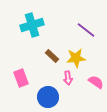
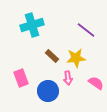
pink semicircle: moved 1 px down
blue circle: moved 6 px up
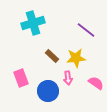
cyan cross: moved 1 px right, 2 px up
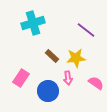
pink rectangle: rotated 54 degrees clockwise
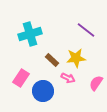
cyan cross: moved 3 px left, 11 px down
brown rectangle: moved 4 px down
pink arrow: rotated 56 degrees counterclockwise
pink semicircle: rotated 91 degrees counterclockwise
blue circle: moved 5 px left
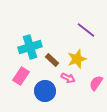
cyan cross: moved 13 px down
yellow star: moved 1 px right, 1 px down; rotated 12 degrees counterclockwise
pink rectangle: moved 2 px up
blue circle: moved 2 px right
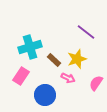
purple line: moved 2 px down
brown rectangle: moved 2 px right
blue circle: moved 4 px down
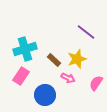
cyan cross: moved 5 px left, 2 px down
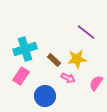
yellow star: rotated 12 degrees clockwise
blue circle: moved 1 px down
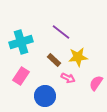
purple line: moved 25 px left
cyan cross: moved 4 px left, 7 px up
yellow star: moved 1 px right, 2 px up
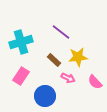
pink semicircle: moved 1 px left, 1 px up; rotated 77 degrees counterclockwise
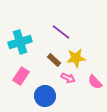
cyan cross: moved 1 px left
yellow star: moved 2 px left, 1 px down
